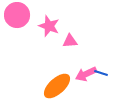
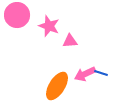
pink arrow: moved 1 px left
orange ellipse: rotated 16 degrees counterclockwise
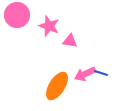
pink triangle: rotated 14 degrees clockwise
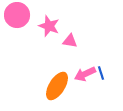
blue line: rotated 56 degrees clockwise
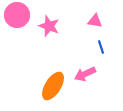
pink triangle: moved 25 px right, 20 px up
blue line: moved 26 px up
orange ellipse: moved 4 px left
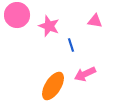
blue line: moved 30 px left, 2 px up
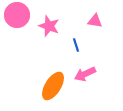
blue line: moved 5 px right
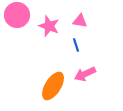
pink triangle: moved 15 px left
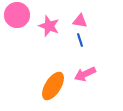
blue line: moved 4 px right, 5 px up
